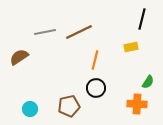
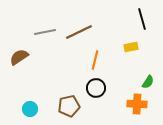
black line: rotated 30 degrees counterclockwise
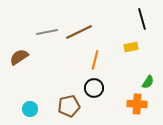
gray line: moved 2 px right
black circle: moved 2 px left
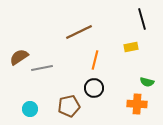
gray line: moved 5 px left, 36 px down
green semicircle: moved 1 px left; rotated 72 degrees clockwise
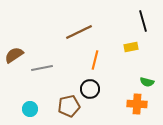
black line: moved 1 px right, 2 px down
brown semicircle: moved 5 px left, 2 px up
black circle: moved 4 px left, 1 px down
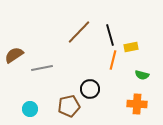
black line: moved 33 px left, 14 px down
brown line: rotated 20 degrees counterclockwise
orange line: moved 18 px right
green semicircle: moved 5 px left, 7 px up
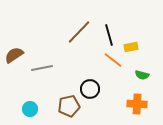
black line: moved 1 px left
orange line: rotated 66 degrees counterclockwise
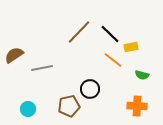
black line: moved 1 px right, 1 px up; rotated 30 degrees counterclockwise
orange cross: moved 2 px down
cyan circle: moved 2 px left
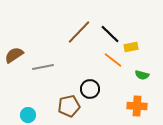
gray line: moved 1 px right, 1 px up
cyan circle: moved 6 px down
